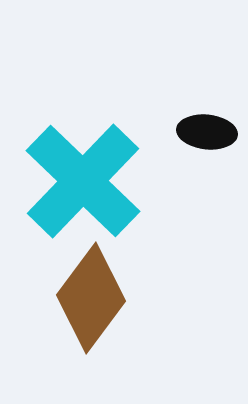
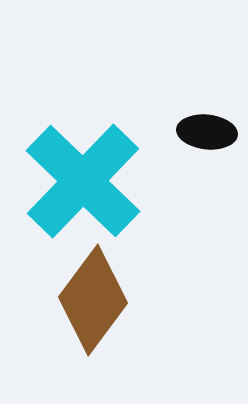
brown diamond: moved 2 px right, 2 px down
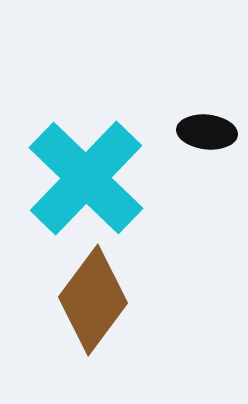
cyan cross: moved 3 px right, 3 px up
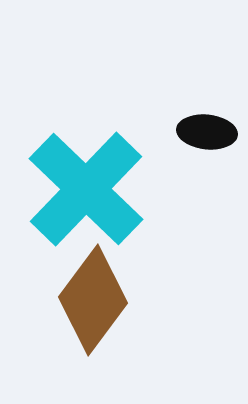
cyan cross: moved 11 px down
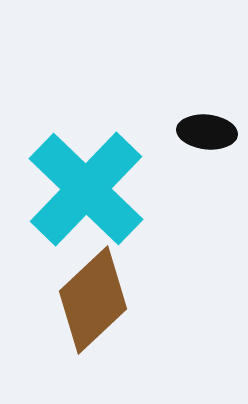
brown diamond: rotated 10 degrees clockwise
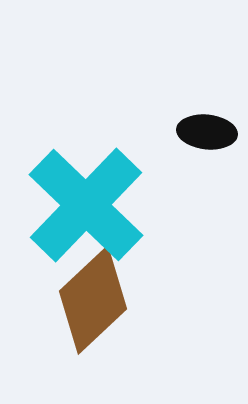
cyan cross: moved 16 px down
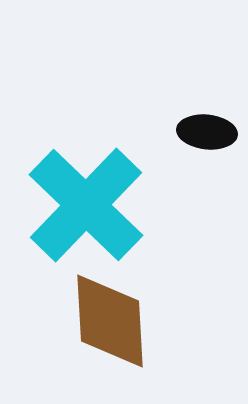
brown diamond: moved 17 px right, 21 px down; rotated 50 degrees counterclockwise
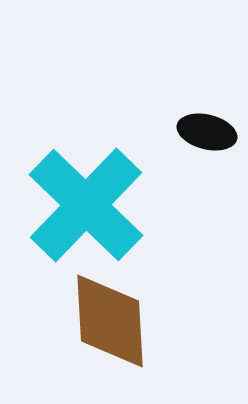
black ellipse: rotated 8 degrees clockwise
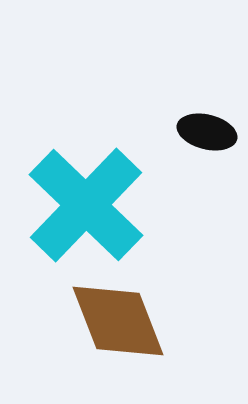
brown diamond: moved 8 px right; rotated 18 degrees counterclockwise
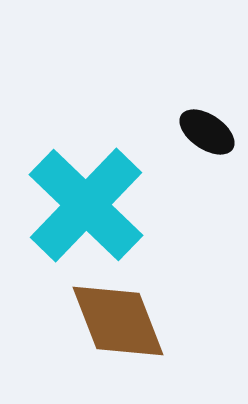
black ellipse: rotated 20 degrees clockwise
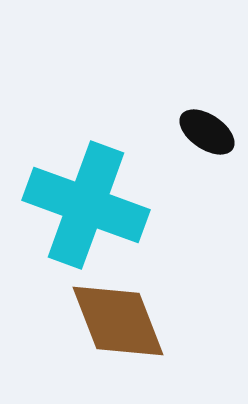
cyan cross: rotated 24 degrees counterclockwise
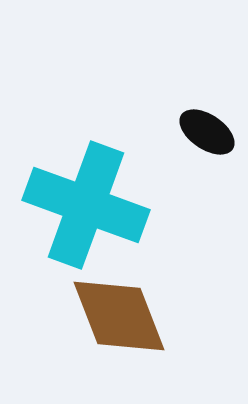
brown diamond: moved 1 px right, 5 px up
